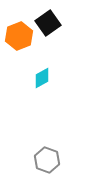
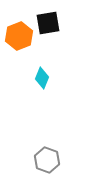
black square: rotated 25 degrees clockwise
cyan diamond: rotated 40 degrees counterclockwise
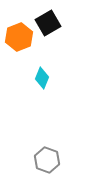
black square: rotated 20 degrees counterclockwise
orange hexagon: moved 1 px down
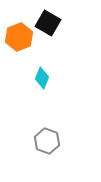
black square: rotated 30 degrees counterclockwise
gray hexagon: moved 19 px up
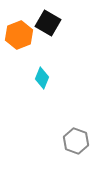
orange hexagon: moved 2 px up
gray hexagon: moved 29 px right
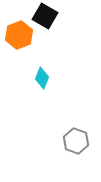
black square: moved 3 px left, 7 px up
